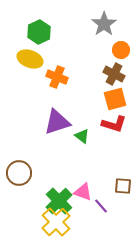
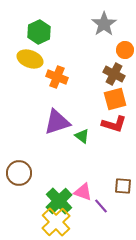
orange circle: moved 4 px right
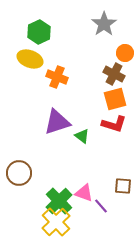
orange circle: moved 3 px down
pink triangle: moved 1 px right, 1 px down
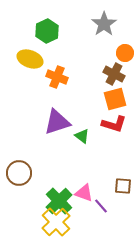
green hexagon: moved 8 px right, 1 px up
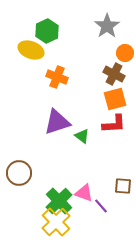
gray star: moved 3 px right, 2 px down
yellow ellipse: moved 1 px right, 9 px up
red L-shape: rotated 20 degrees counterclockwise
